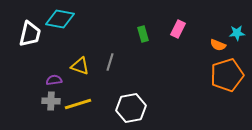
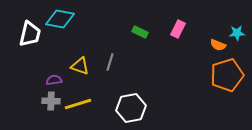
green rectangle: moved 3 px left, 2 px up; rotated 49 degrees counterclockwise
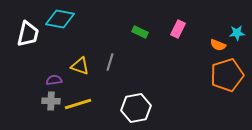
white trapezoid: moved 2 px left
white hexagon: moved 5 px right
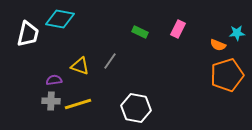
gray line: moved 1 px up; rotated 18 degrees clockwise
white hexagon: rotated 20 degrees clockwise
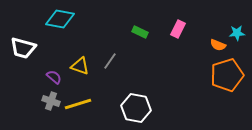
white trapezoid: moved 5 px left, 14 px down; rotated 92 degrees clockwise
purple semicircle: moved 3 px up; rotated 49 degrees clockwise
gray cross: rotated 18 degrees clockwise
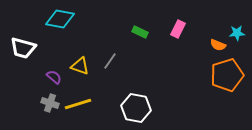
gray cross: moved 1 px left, 2 px down
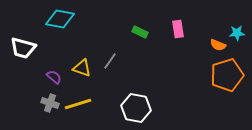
pink rectangle: rotated 36 degrees counterclockwise
yellow triangle: moved 2 px right, 2 px down
